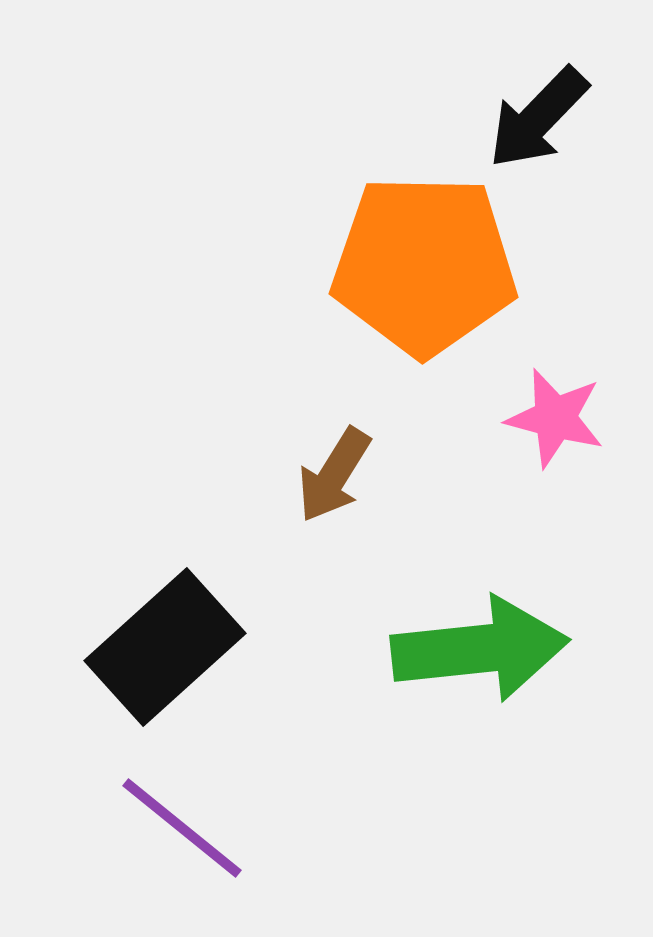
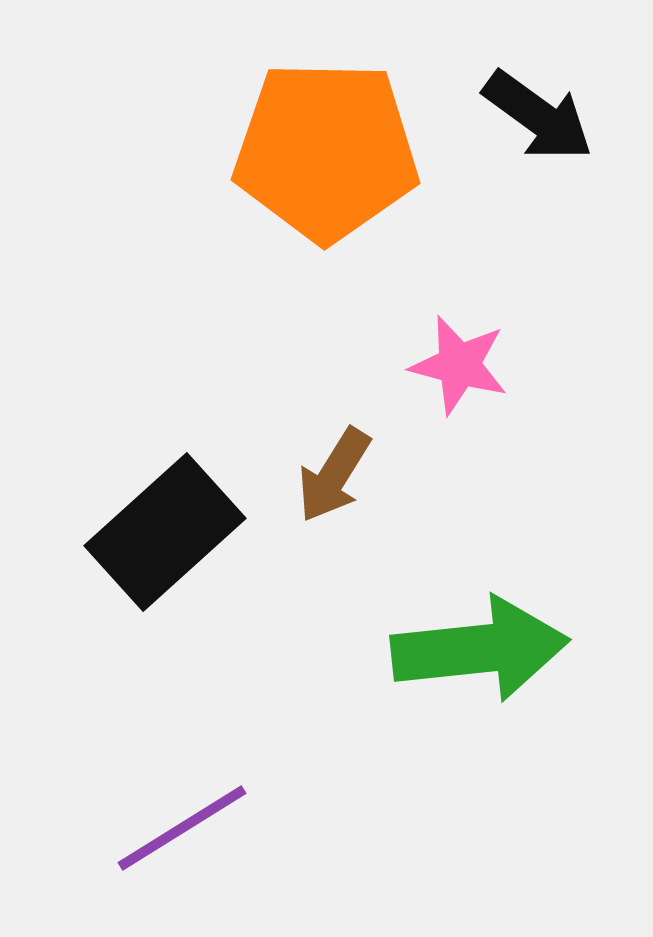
black arrow: moved 2 px up; rotated 98 degrees counterclockwise
orange pentagon: moved 98 px left, 114 px up
pink star: moved 96 px left, 53 px up
black rectangle: moved 115 px up
purple line: rotated 71 degrees counterclockwise
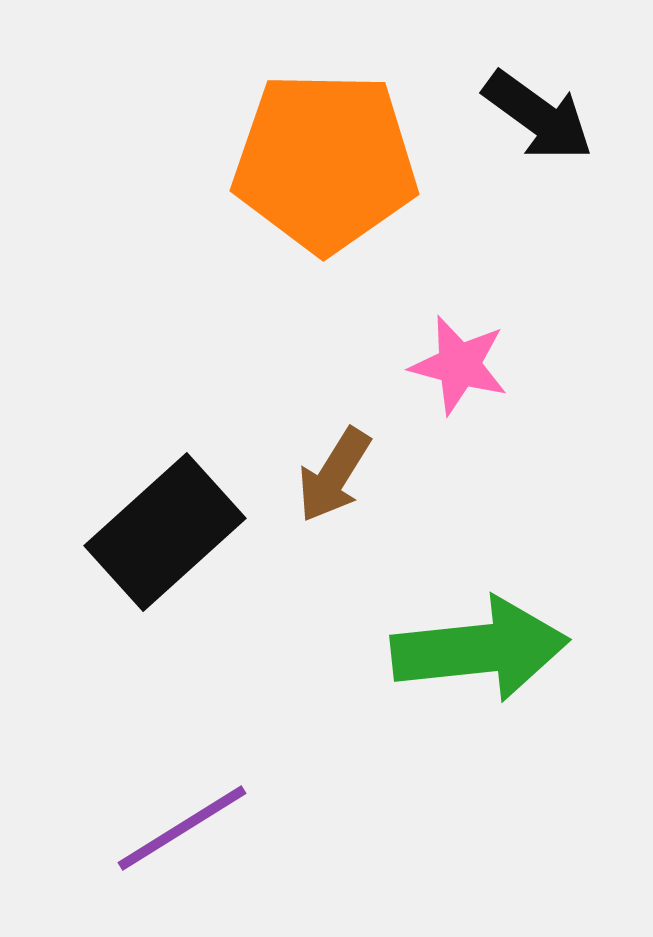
orange pentagon: moved 1 px left, 11 px down
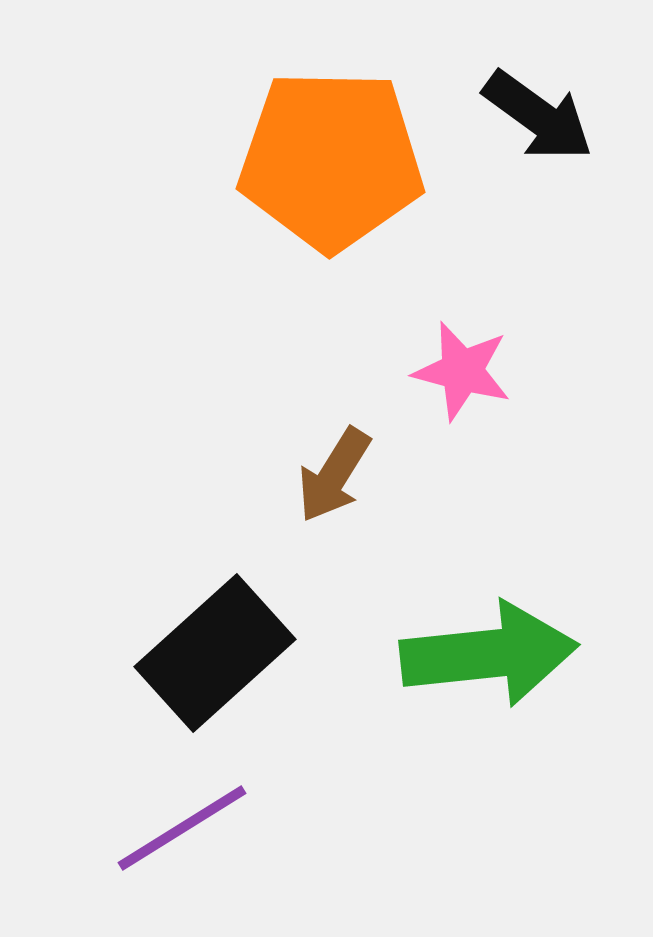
orange pentagon: moved 6 px right, 2 px up
pink star: moved 3 px right, 6 px down
black rectangle: moved 50 px right, 121 px down
green arrow: moved 9 px right, 5 px down
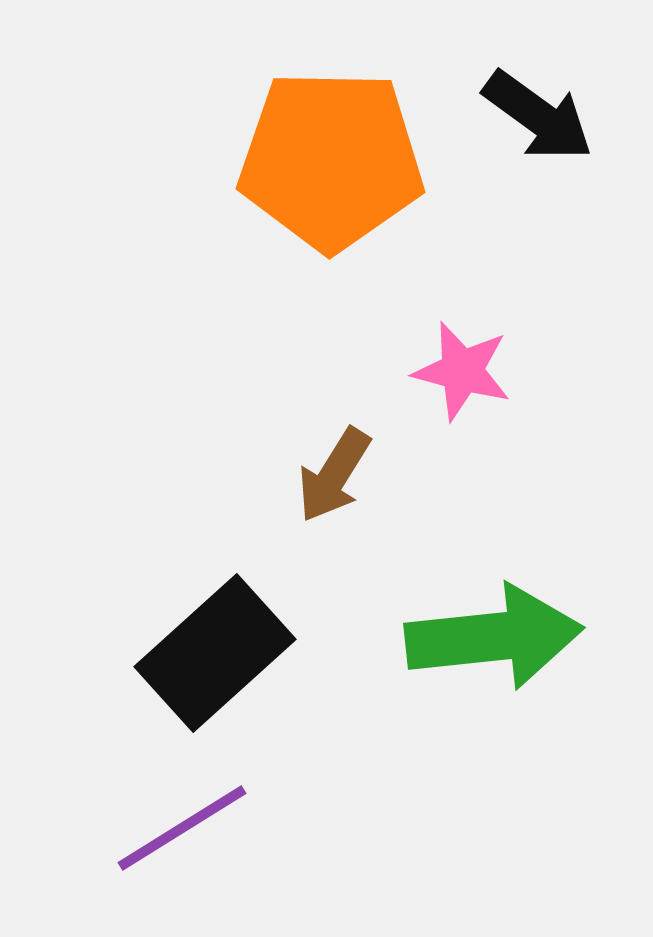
green arrow: moved 5 px right, 17 px up
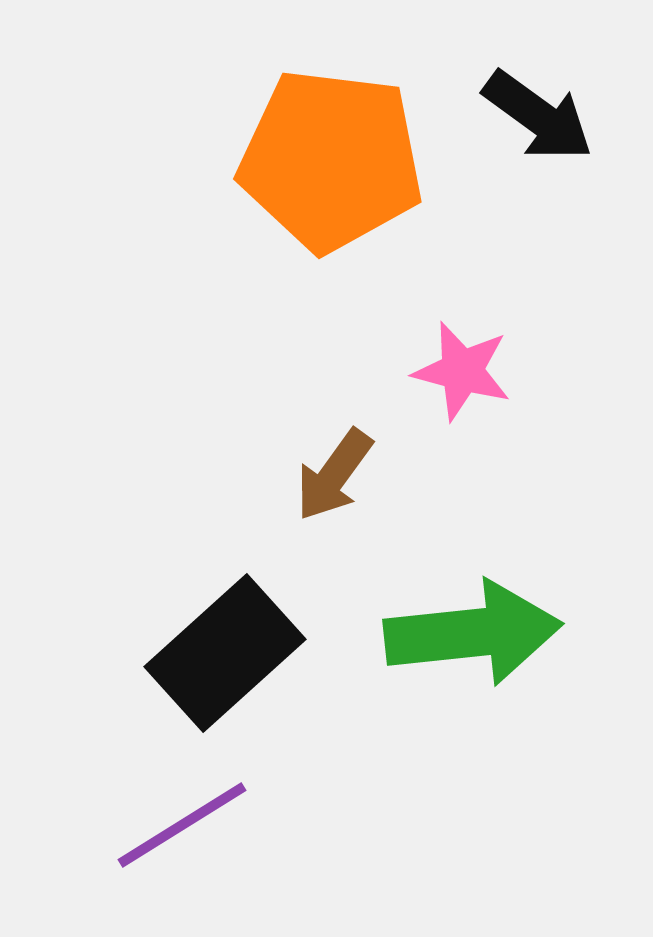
orange pentagon: rotated 6 degrees clockwise
brown arrow: rotated 4 degrees clockwise
green arrow: moved 21 px left, 4 px up
black rectangle: moved 10 px right
purple line: moved 3 px up
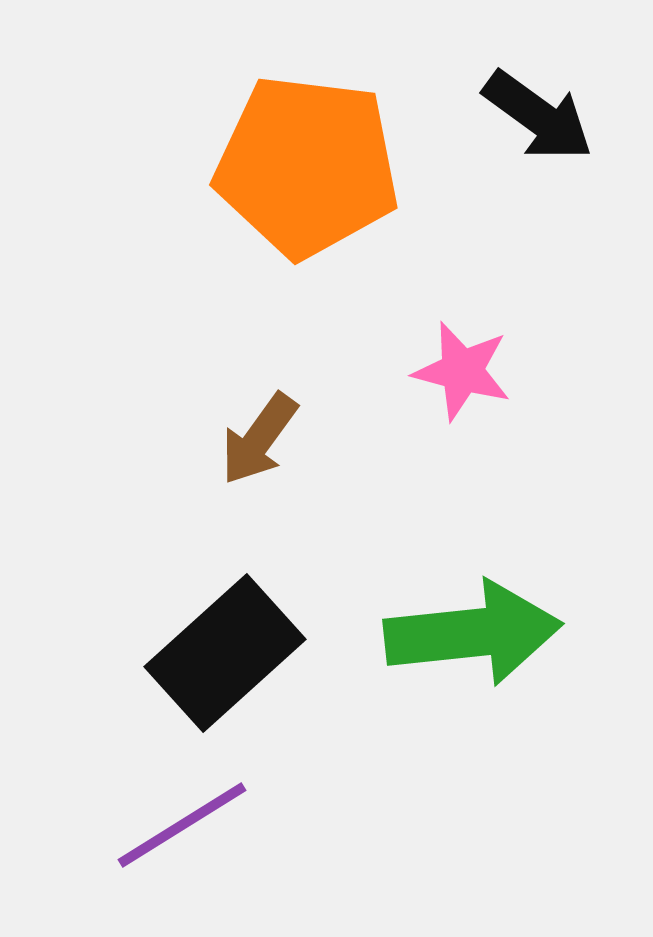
orange pentagon: moved 24 px left, 6 px down
brown arrow: moved 75 px left, 36 px up
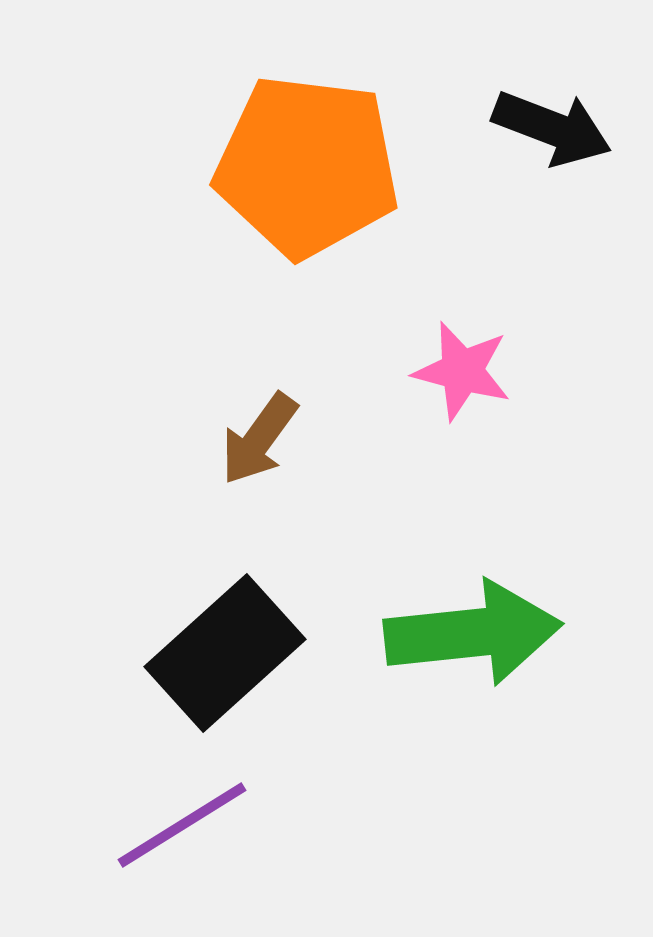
black arrow: moved 14 px right, 12 px down; rotated 15 degrees counterclockwise
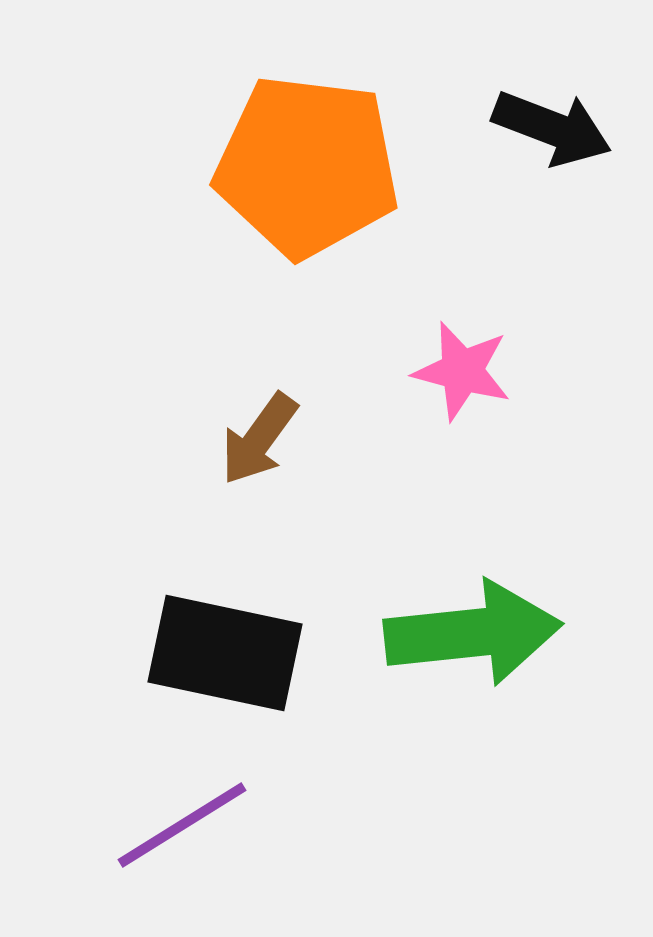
black rectangle: rotated 54 degrees clockwise
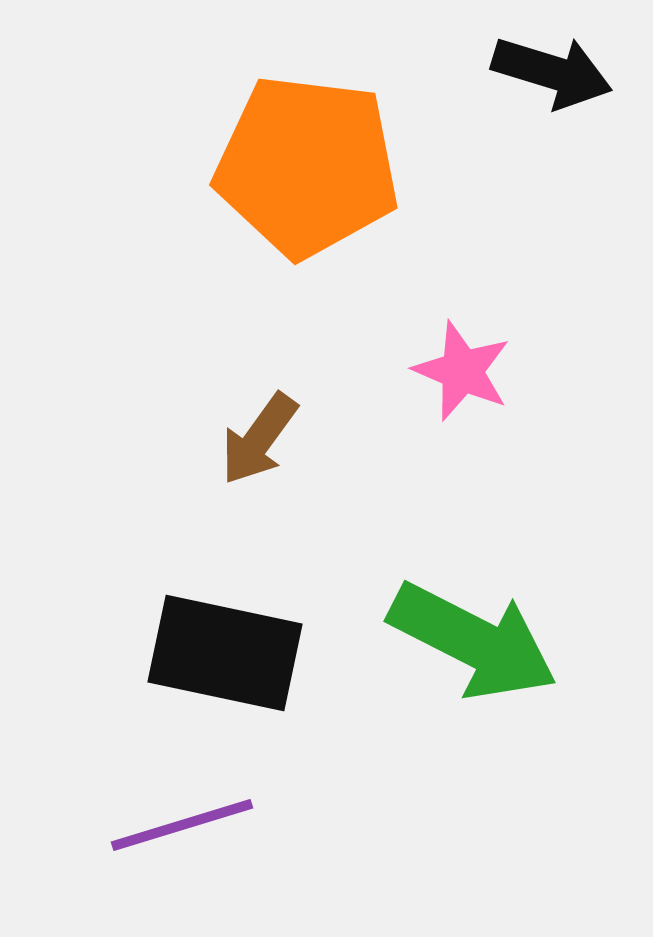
black arrow: moved 56 px up; rotated 4 degrees counterclockwise
pink star: rotated 8 degrees clockwise
green arrow: moved 8 px down; rotated 33 degrees clockwise
purple line: rotated 15 degrees clockwise
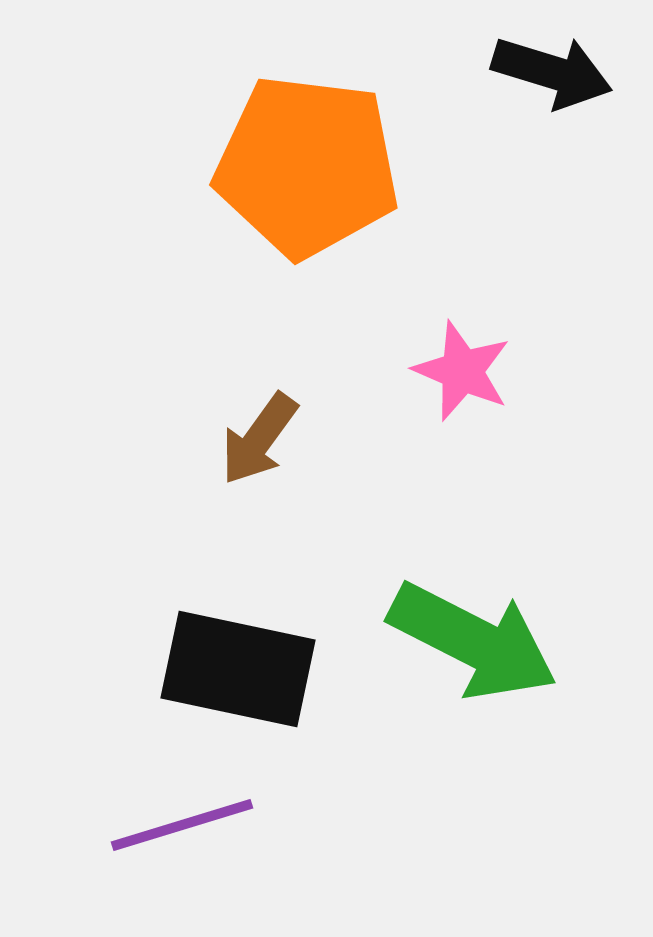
black rectangle: moved 13 px right, 16 px down
